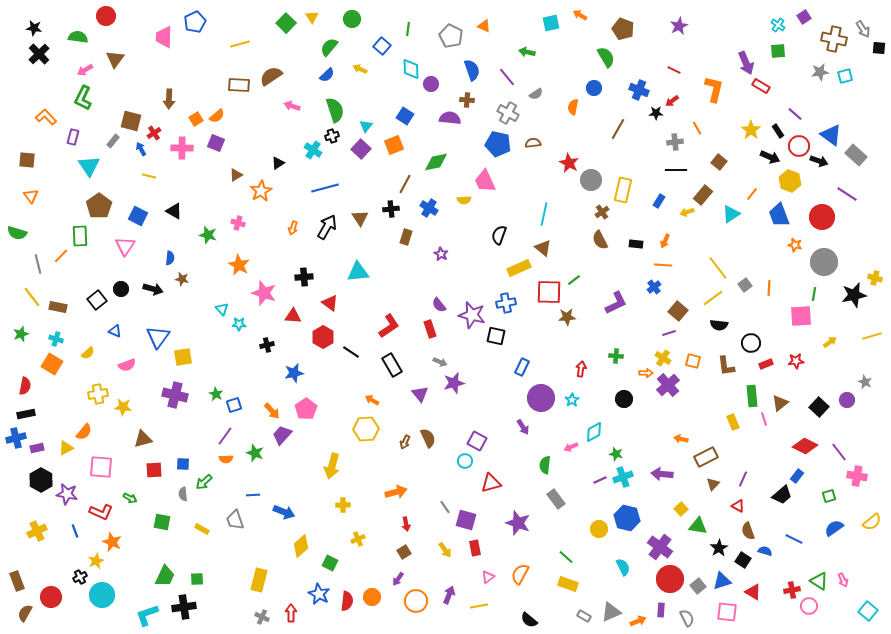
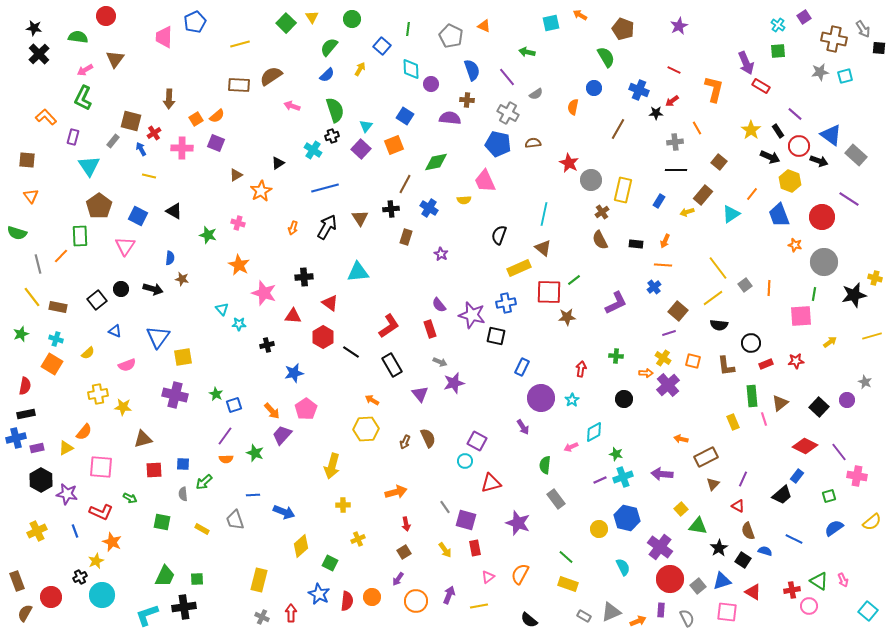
yellow arrow at (360, 69): rotated 96 degrees clockwise
purple line at (847, 194): moved 2 px right, 5 px down
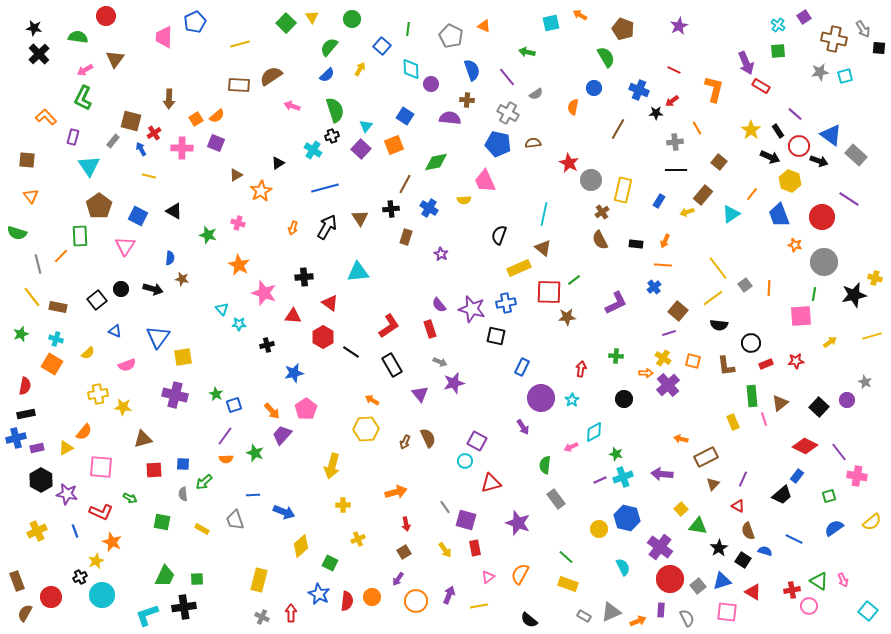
purple star at (472, 315): moved 6 px up
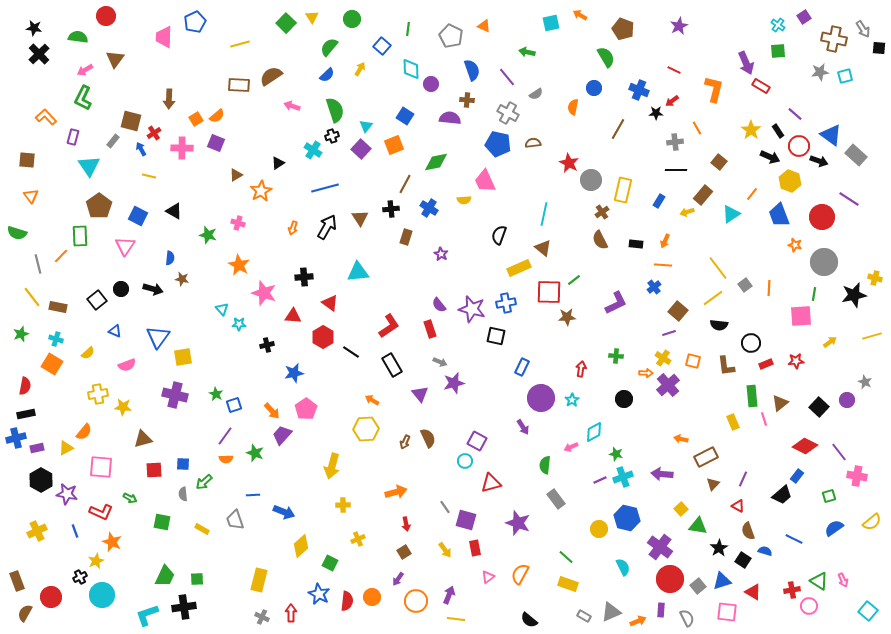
yellow line at (479, 606): moved 23 px left, 13 px down; rotated 18 degrees clockwise
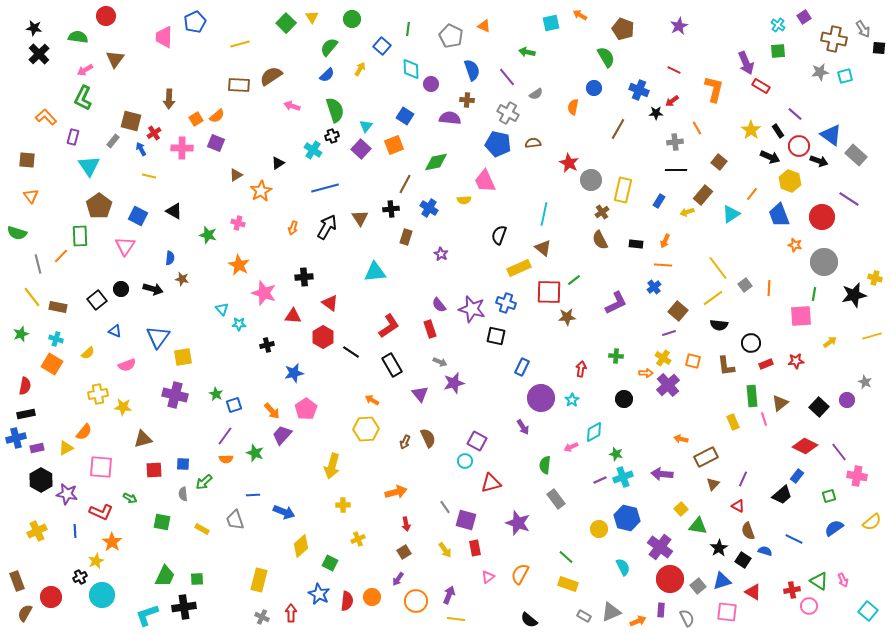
cyan triangle at (358, 272): moved 17 px right
blue cross at (506, 303): rotated 30 degrees clockwise
blue line at (75, 531): rotated 16 degrees clockwise
orange star at (112, 542): rotated 12 degrees clockwise
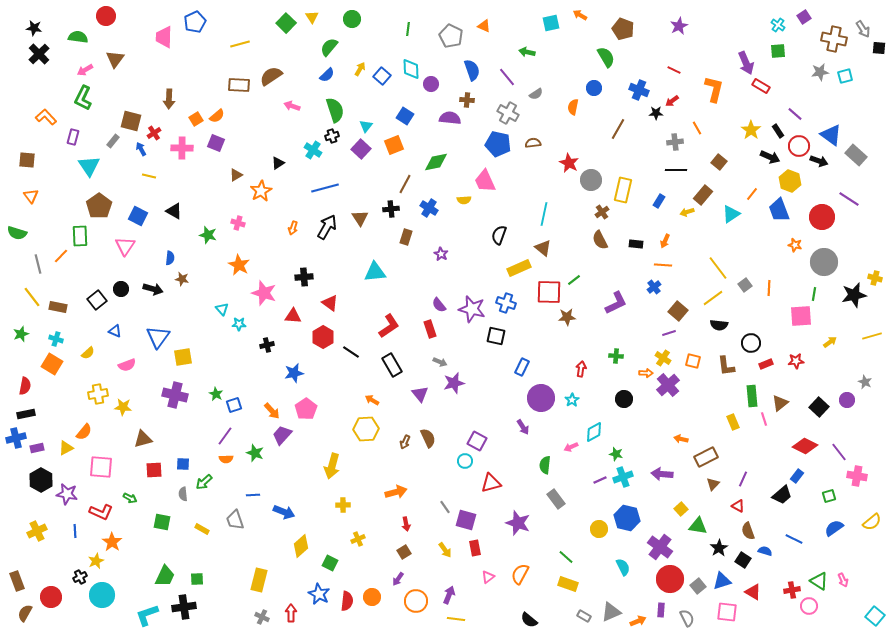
blue square at (382, 46): moved 30 px down
blue trapezoid at (779, 215): moved 5 px up
cyan square at (868, 611): moved 7 px right, 5 px down
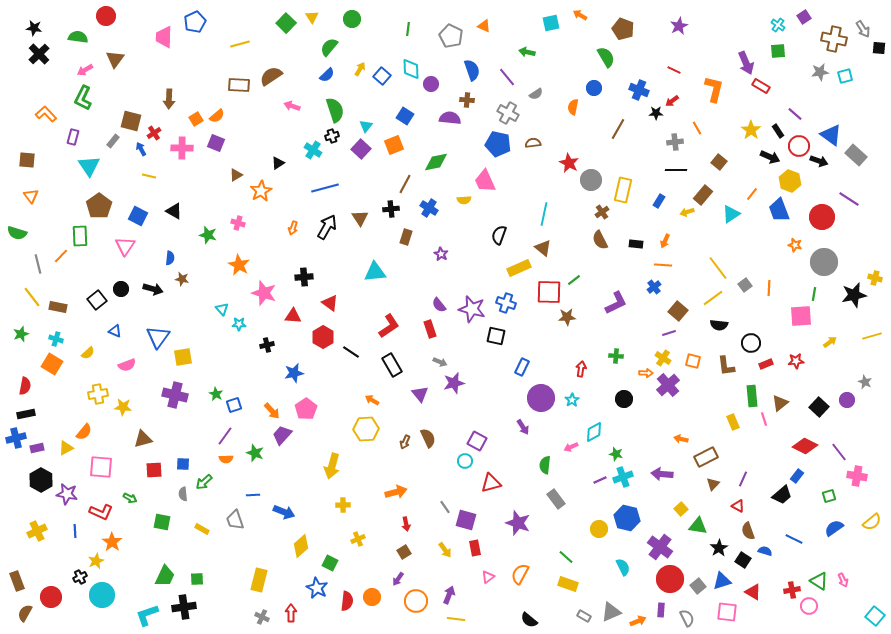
orange L-shape at (46, 117): moved 3 px up
blue star at (319, 594): moved 2 px left, 6 px up
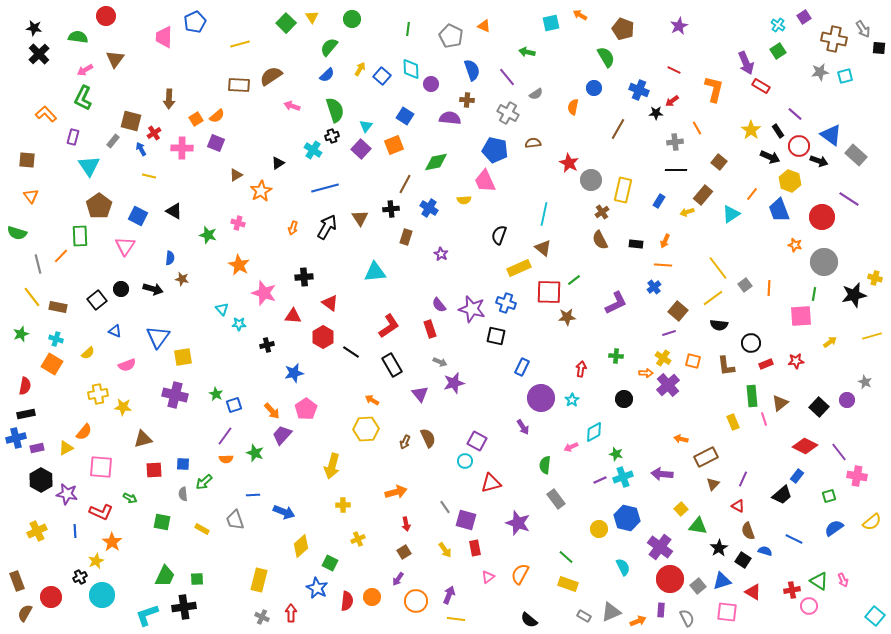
green square at (778, 51): rotated 28 degrees counterclockwise
blue pentagon at (498, 144): moved 3 px left, 6 px down
